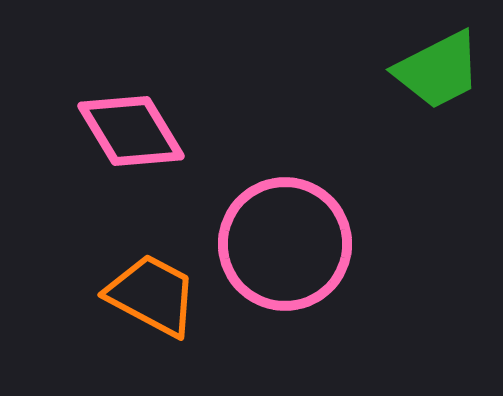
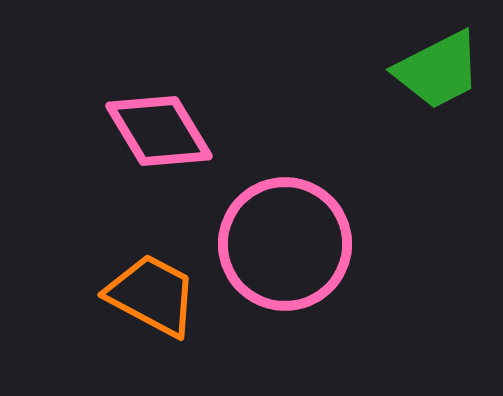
pink diamond: moved 28 px right
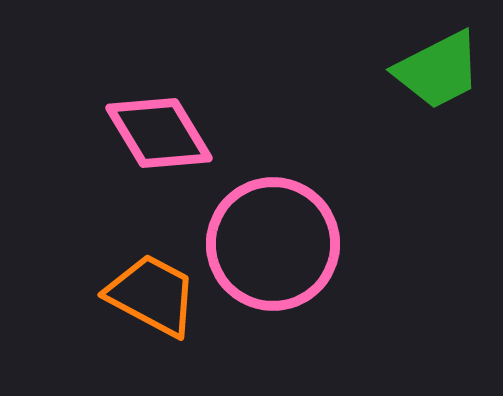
pink diamond: moved 2 px down
pink circle: moved 12 px left
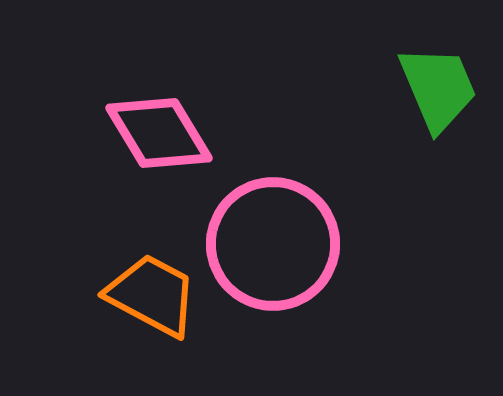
green trapezoid: moved 18 px down; rotated 86 degrees counterclockwise
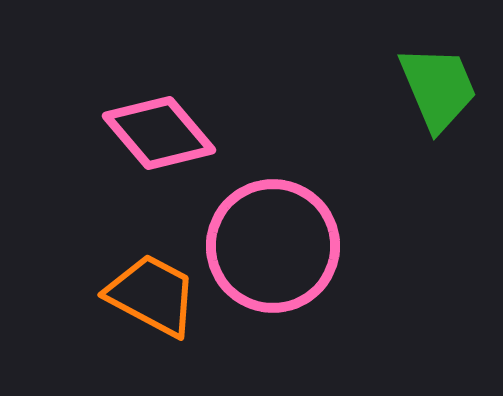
pink diamond: rotated 9 degrees counterclockwise
pink circle: moved 2 px down
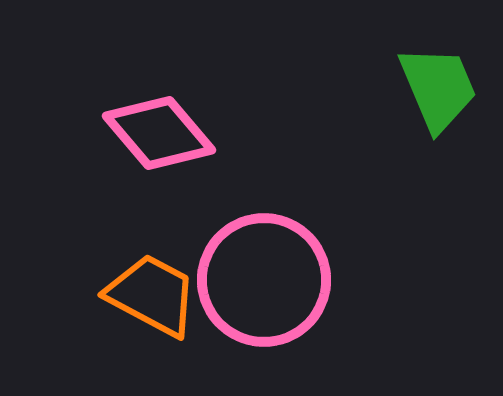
pink circle: moved 9 px left, 34 px down
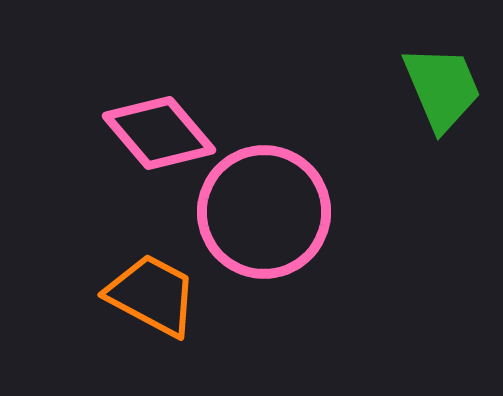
green trapezoid: moved 4 px right
pink circle: moved 68 px up
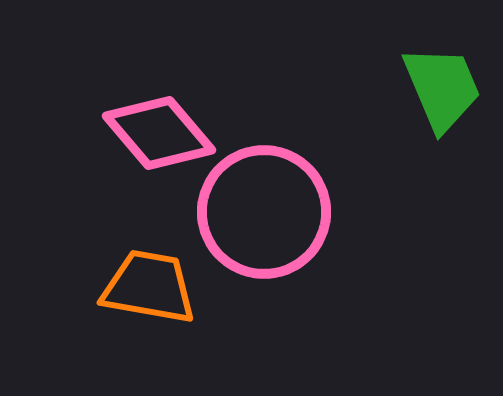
orange trapezoid: moved 3 px left, 8 px up; rotated 18 degrees counterclockwise
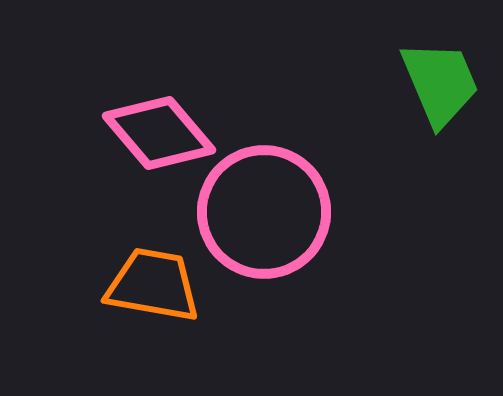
green trapezoid: moved 2 px left, 5 px up
orange trapezoid: moved 4 px right, 2 px up
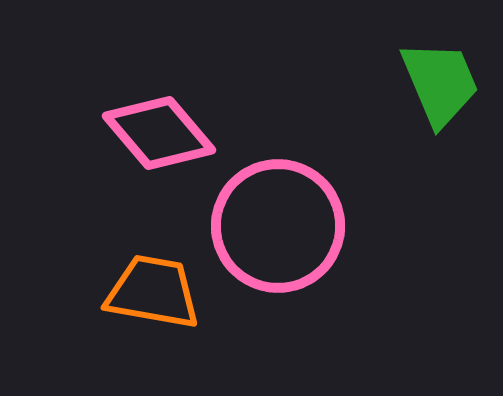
pink circle: moved 14 px right, 14 px down
orange trapezoid: moved 7 px down
